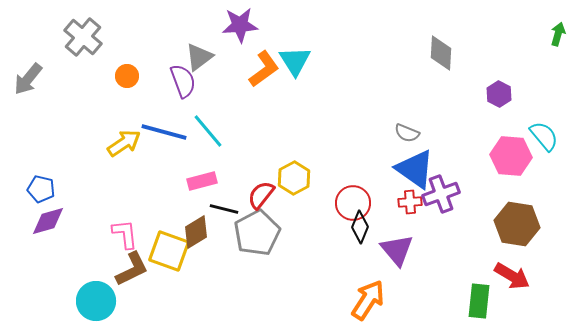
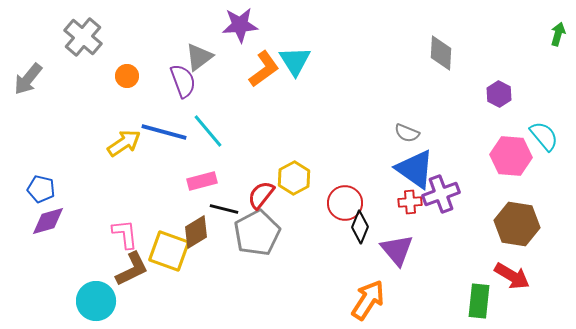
red circle: moved 8 px left
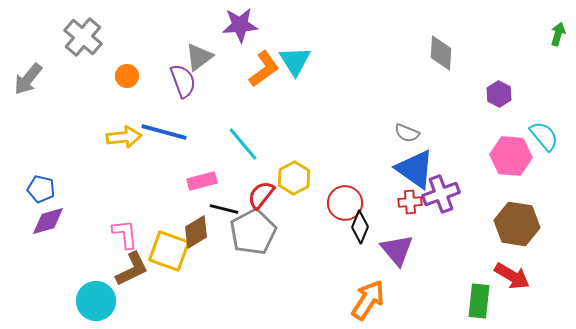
cyan line: moved 35 px right, 13 px down
yellow arrow: moved 6 px up; rotated 28 degrees clockwise
gray pentagon: moved 4 px left, 1 px up
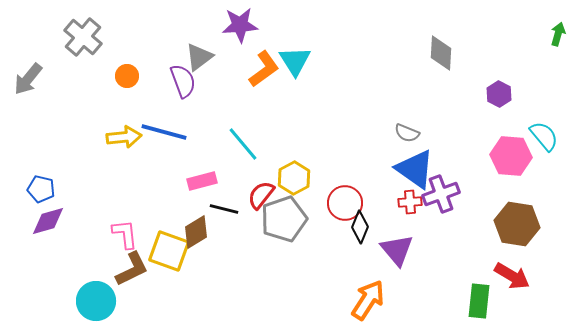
gray pentagon: moved 31 px right, 13 px up; rotated 9 degrees clockwise
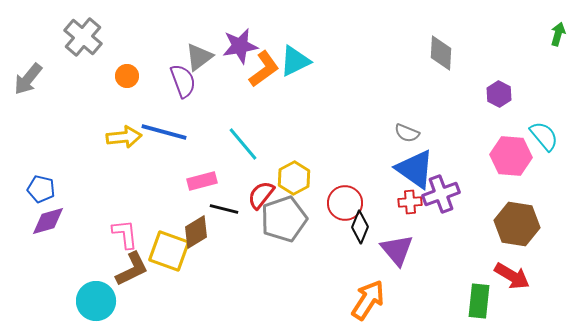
purple star: moved 21 px down; rotated 6 degrees counterclockwise
cyan triangle: rotated 36 degrees clockwise
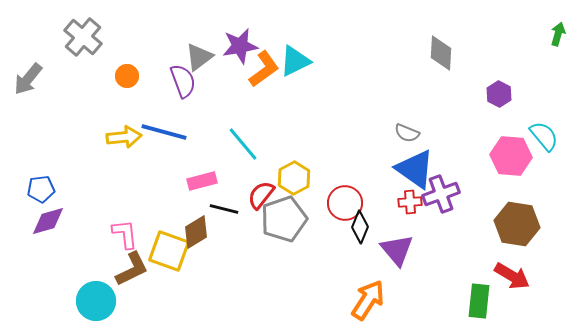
blue pentagon: rotated 20 degrees counterclockwise
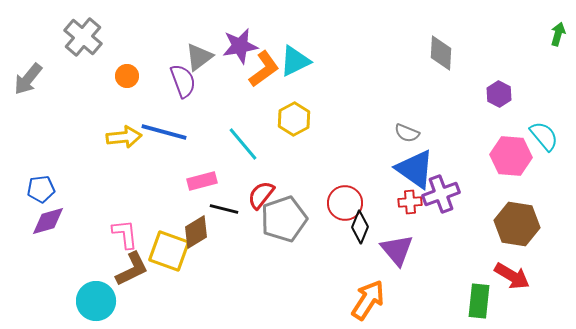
yellow hexagon: moved 59 px up
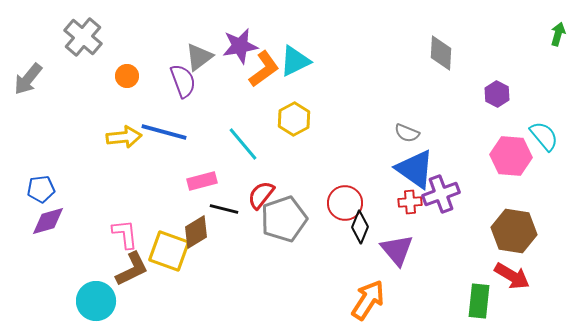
purple hexagon: moved 2 px left
brown hexagon: moved 3 px left, 7 px down
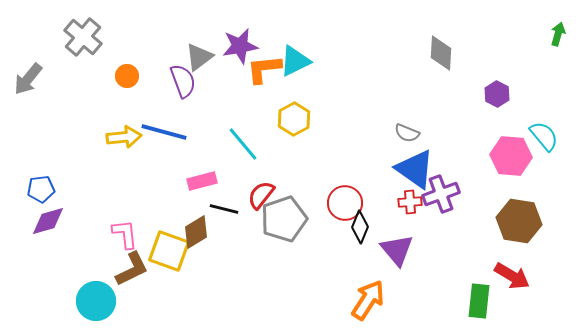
orange L-shape: rotated 150 degrees counterclockwise
brown hexagon: moved 5 px right, 10 px up
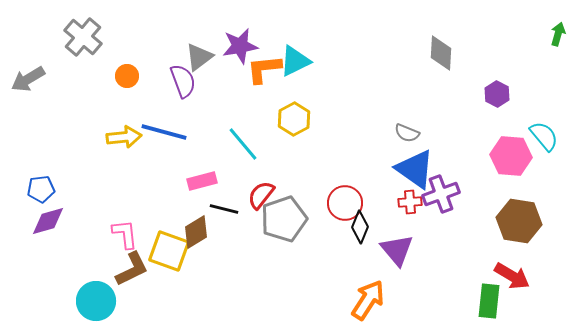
gray arrow: rotated 20 degrees clockwise
green rectangle: moved 10 px right
